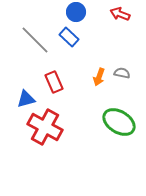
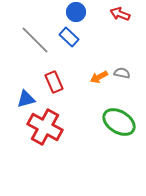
orange arrow: rotated 42 degrees clockwise
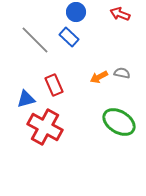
red rectangle: moved 3 px down
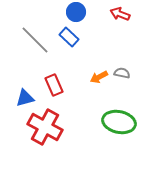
blue triangle: moved 1 px left, 1 px up
green ellipse: rotated 20 degrees counterclockwise
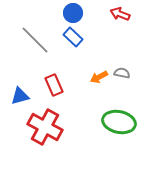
blue circle: moved 3 px left, 1 px down
blue rectangle: moved 4 px right
blue triangle: moved 5 px left, 2 px up
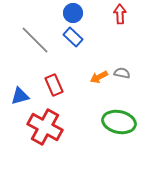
red arrow: rotated 66 degrees clockwise
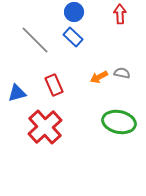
blue circle: moved 1 px right, 1 px up
blue triangle: moved 3 px left, 3 px up
red cross: rotated 20 degrees clockwise
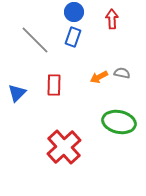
red arrow: moved 8 px left, 5 px down
blue rectangle: rotated 66 degrees clockwise
red rectangle: rotated 25 degrees clockwise
blue triangle: rotated 30 degrees counterclockwise
red cross: moved 19 px right, 20 px down
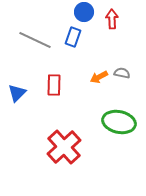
blue circle: moved 10 px right
gray line: rotated 20 degrees counterclockwise
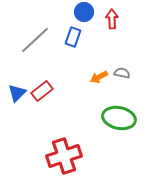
gray line: rotated 68 degrees counterclockwise
red rectangle: moved 12 px left, 6 px down; rotated 50 degrees clockwise
green ellipse: moved 4 px up
red cross: moved 9 px down; rotated 24 degrees clockwise
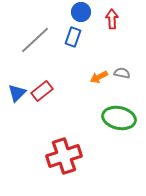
blue circle: moved 3 px left
